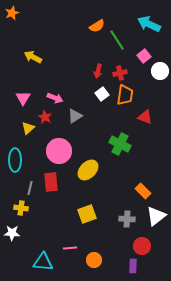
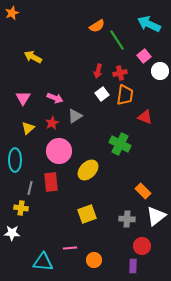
red star: moved 7 px right, 6 px down; rotated 16 degrees clockwise
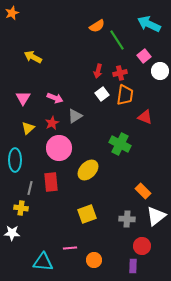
pink circle: moved 3 px up
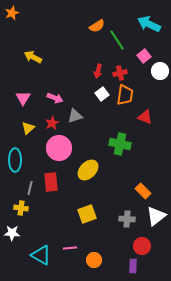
gray triangle: rotated 14 degrees clockwise
green cross: rotated 15 degrees counterclockwise
cyan triangle: moved 2 px left, 7 px up; rotated 25 degrees clockwise
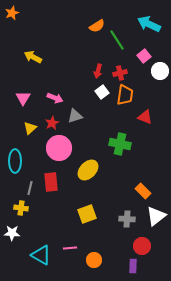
white square: moved 2 px up
yellow triangle: moved 2 px right
cyan ellipse: moved 1 px down
